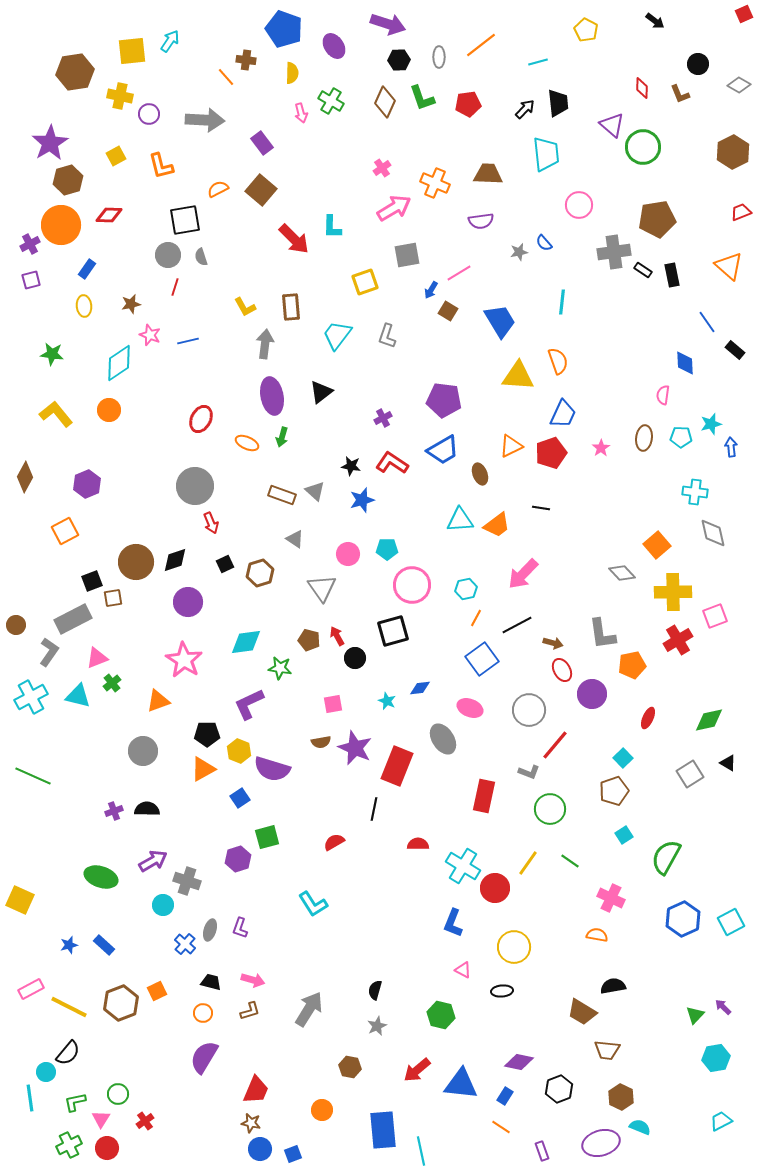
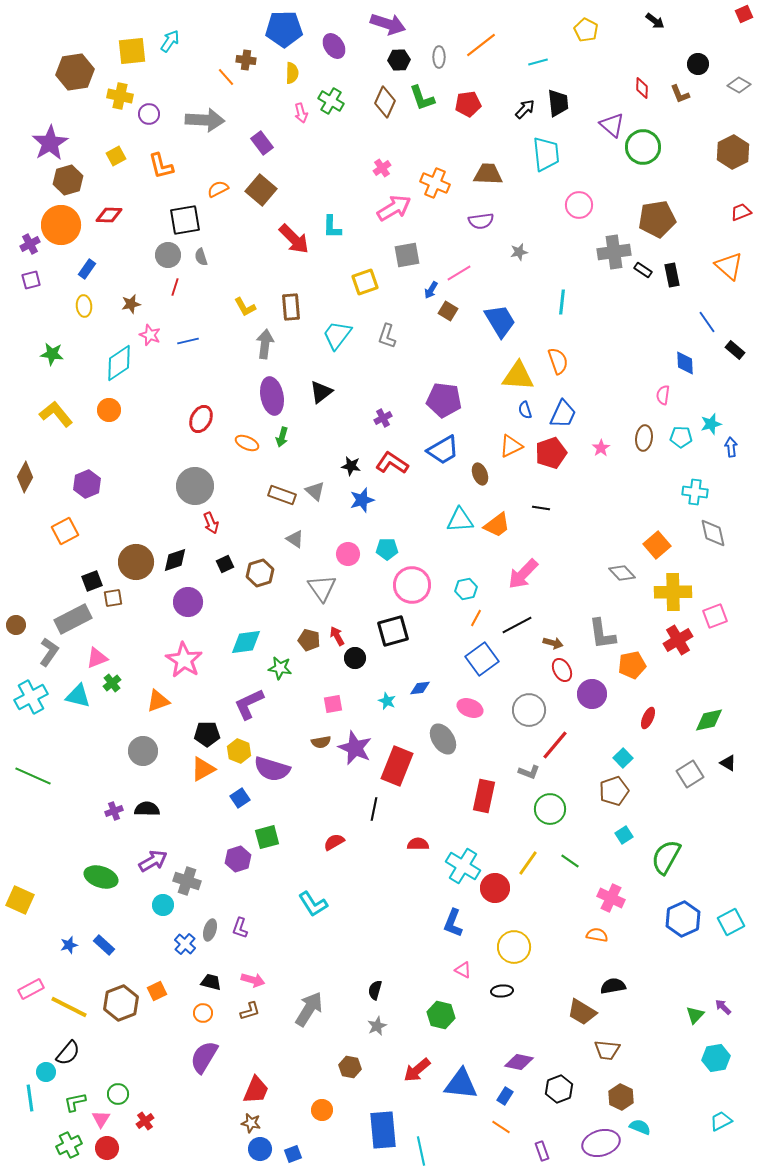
blue pentagon at (284, 29): rotated 21 degrees counterclockwise
blue semicircle at (544, 243): moved 19 px left, 167 px down; rotated 24 degrees clockwise
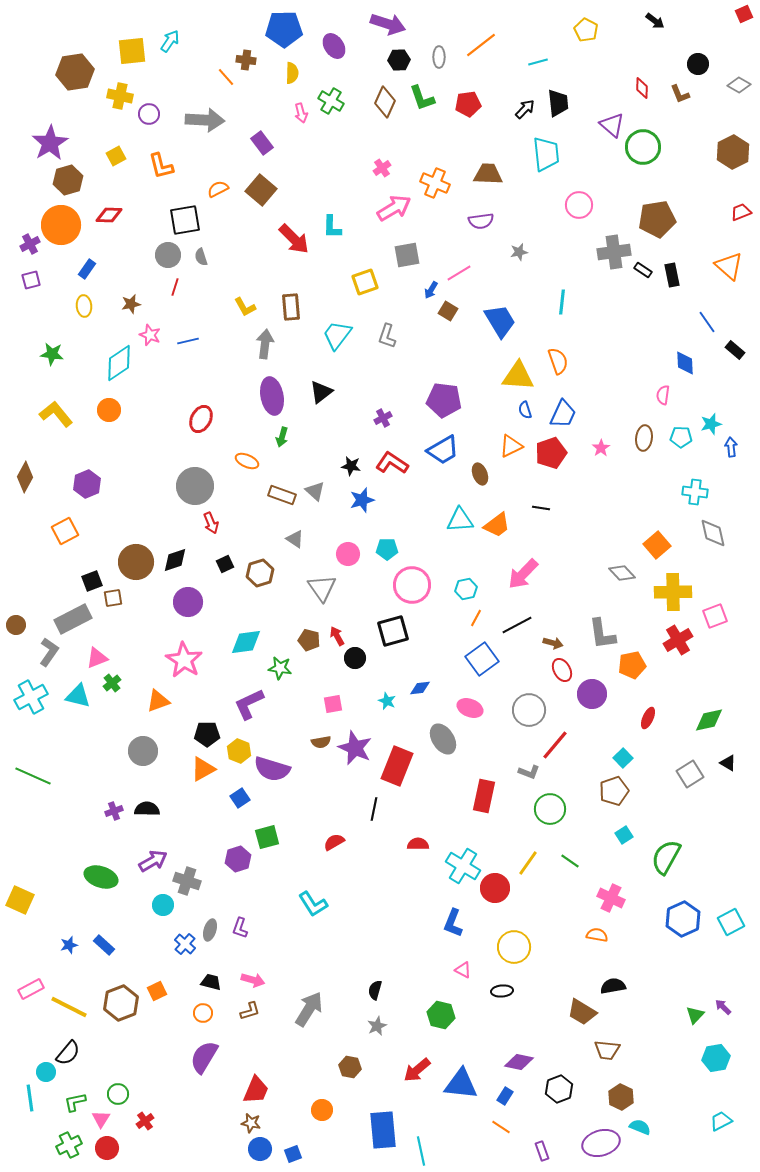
orange ellipse at (247, 443): moved 18 px down
